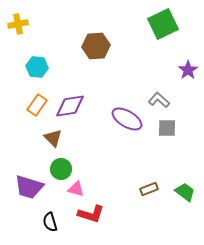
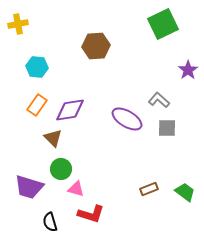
purple diamond: moved 4 px down
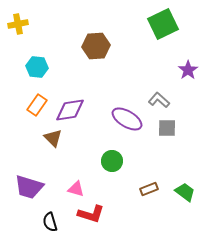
green circle: moved 51 px right, 8 px up
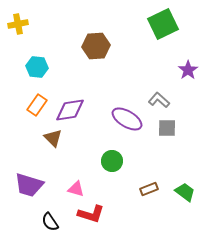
purple trapezoid: moved 2 px up
black semicircle: rotated 18 degrees counterclockwise
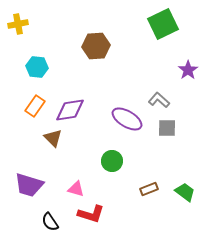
orange rectangle: moved 2 px left, 1 px down
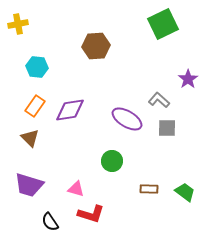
purple star: moved 9 px down
brown triangle: moved 23 px left
brown rectangle: rotated 24 degrees clockwise
